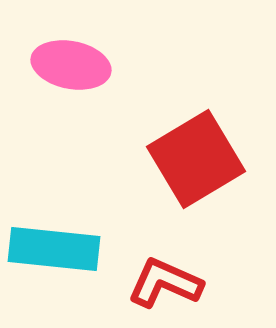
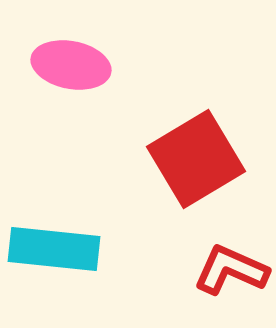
red L-shape: moved 66 px right, 13 px up
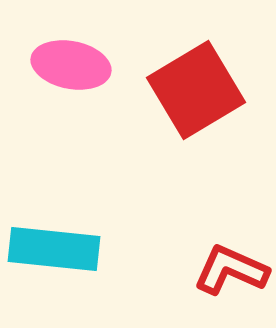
red square: moved 69 px up
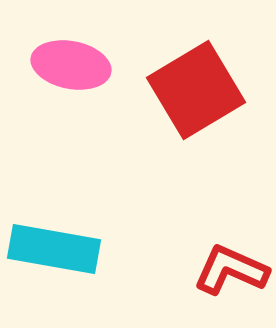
cyan rectangle: rotated 4 degrees clockwise
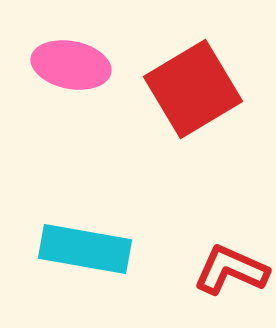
red square: moved 3 px left, 1 px up
cyan rectangle: moved 31 px right
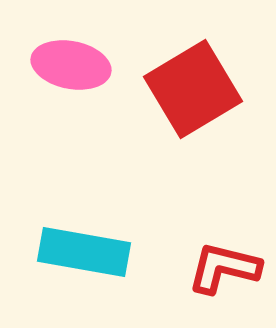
cyan rectangle: moved 1 px left, 3 px down
red L-shape: moved 7 px left, 2 px up; rotated 10 degrees counterclockwise
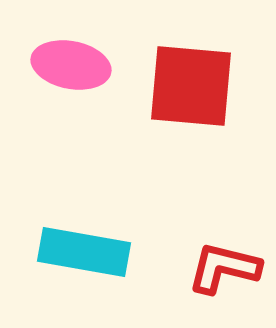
red square: moved 2 px left, 3 px up; rotated 36 degrees clockwise
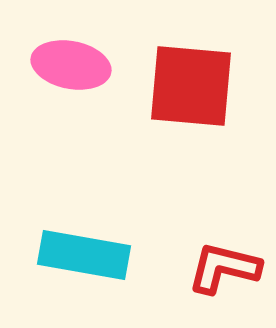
cyan rectangle: moved 3 px down
